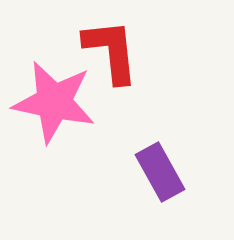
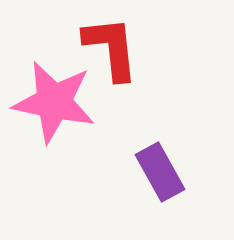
red L-shape: moved 3 px up
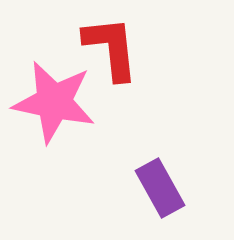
purple rectangle: moved 16 px down
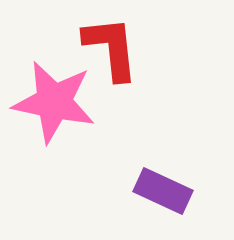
purple rectangle: moved 3 px right, 3 px down; rotated 36 degrees counterclockwise
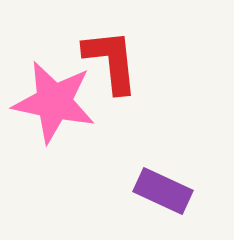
red L-shape: moved 13 px down
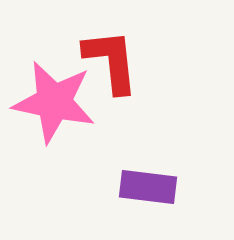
purple rectangle: moved 15 px left, 4 px up; rotated 18 degrees counterclockwise
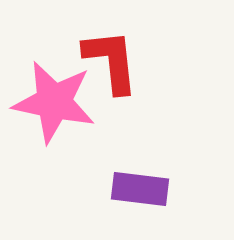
purple rectangle: moved 8 px left, 2 px down
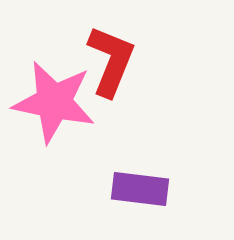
red L-shape: rotated 28 degrees clockwise
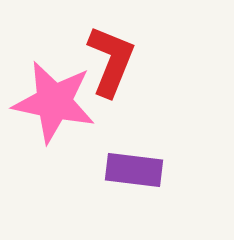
purple rectangle: moved 6 px left, 19 px up
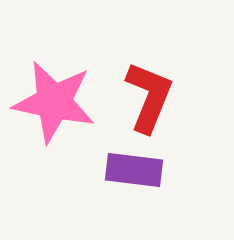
red L-shape: moved 38 px right, 36 px down
